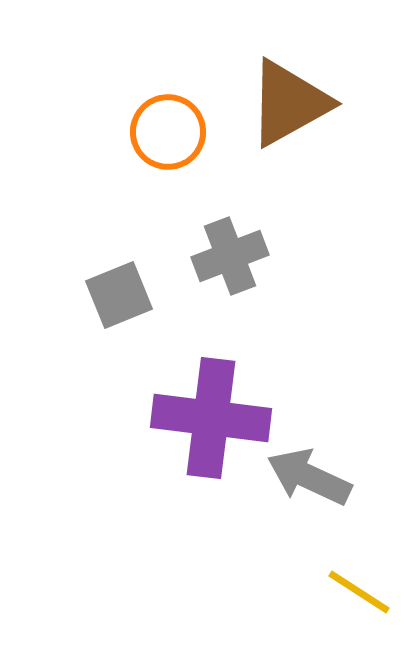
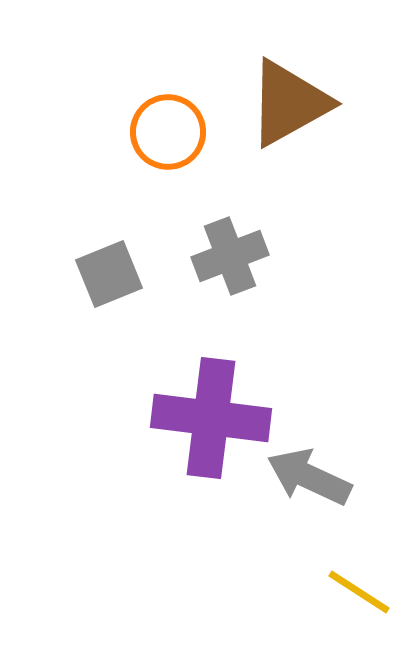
gray square: moved 10 px left, 21 px up
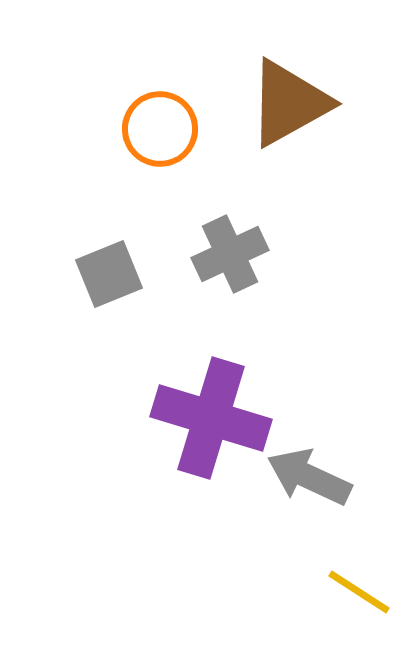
orange circle: moved 8 px left, 3 px up
gray cross: moved 2 px up; rotated 4 degrees counterclockwise
purple cross: rotated 10 degrees clockwise
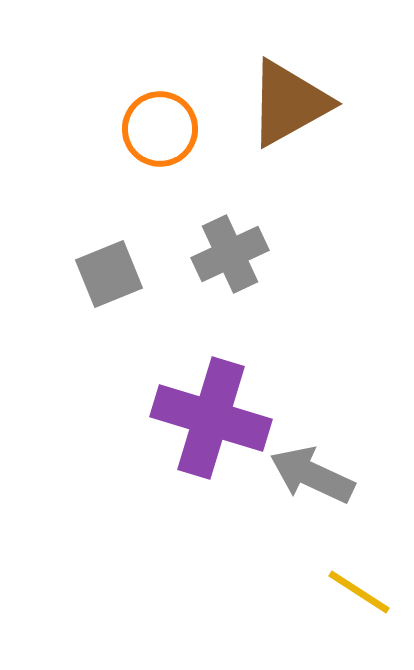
gray arrow: moved 3 px right, 2 px up
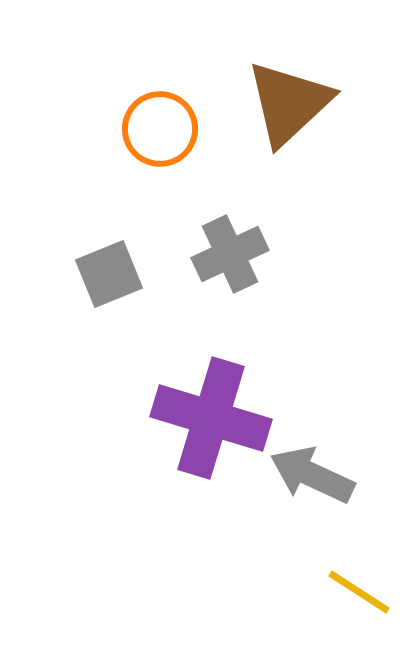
brown triangle: rotated 14 degrees counterclockwise
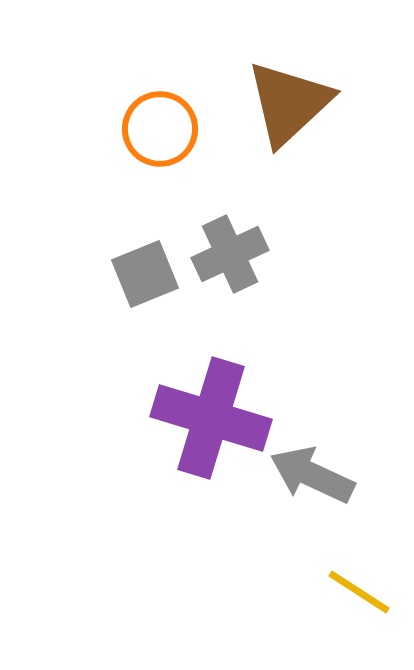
gray square: moved 36 px right
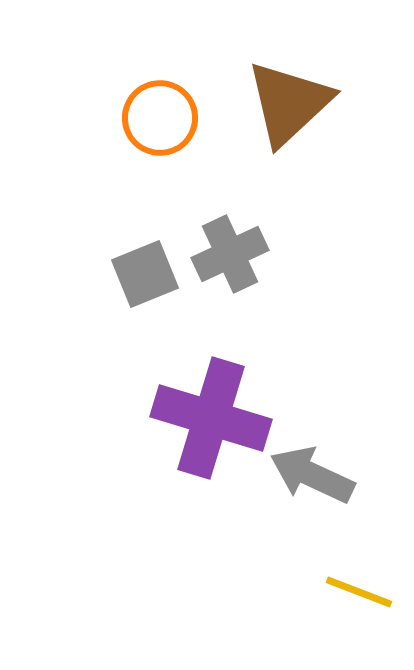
orange circle: moved 11 px up
yellow line: rotated 12 degrees counterclockwise
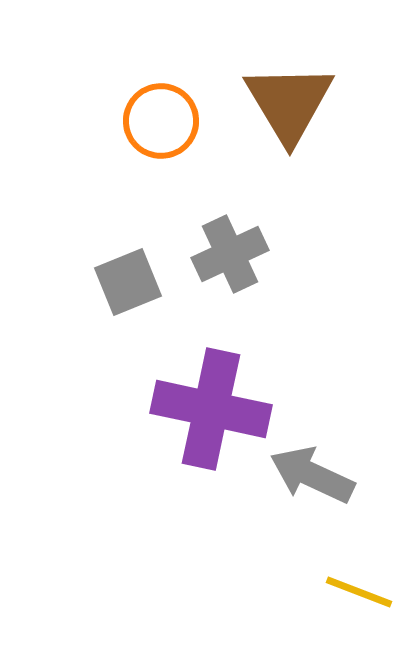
brown triangle: rotated 18 degrees counterclockwise
orange circle: moved 1 px right, 3 px down
gray square: moved 17 px left, 8 px down
purple cross: moved 9 px up; rotated 5 degrees counterclockwise
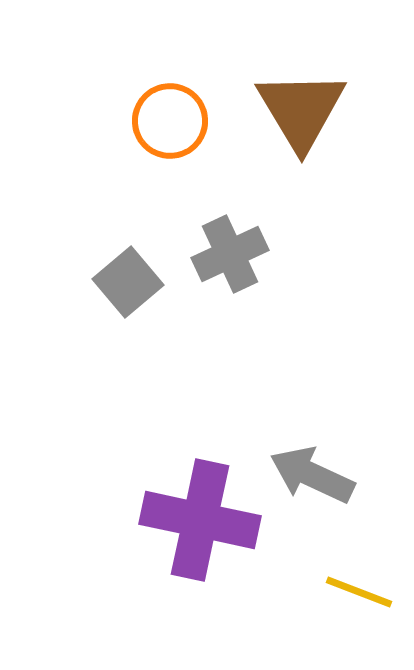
brown triangle: moved 12 px right, 7 px down
orange circle: moved 9 px right
gray square: rotated 18 degrees counterclockwise
purple cross: moved 11 px left, 111 px down
